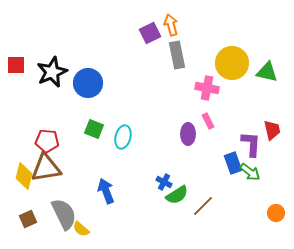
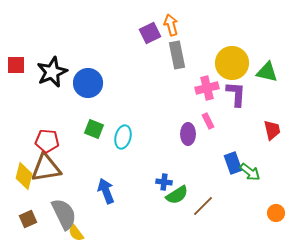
pink cross: rotated 25 degrees counterclockwise
purple L-shape: moved 15 px left, 50 px up
blue cross: rotated 21 degrees counterclockwise
yellow semicircle: moved 5 px left, 4 px down; rotated 12 degrees clockwise
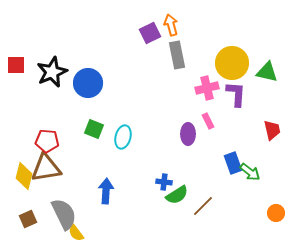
blue arrow: rotated 25 degrees clockwise
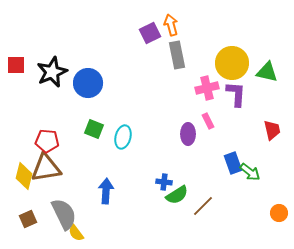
orange circle: moved 3 px right
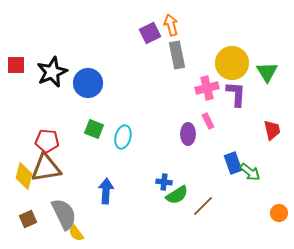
green triangle: rotated 45 degrees clockwise
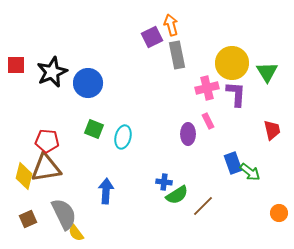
purple square: moved 2 px right, 4 px down
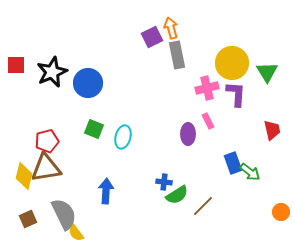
orange arrow: moved 3 px down
red pentagon: rotated 20 degrees counterclockwise
orange circle: moved 2 px right, 1 px up
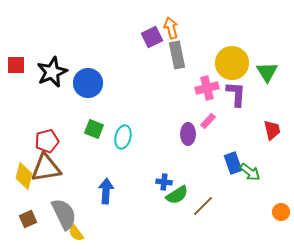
pink rectangle: rotated 70 degrees clockwise
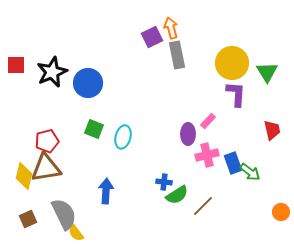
pink cross: moved 67 px down
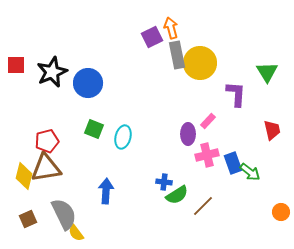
yellow circle: moved 32 px left
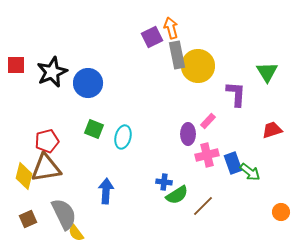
yellow circle: moved 2 px left, 3 px down
red trapezoid: rotated 95 degrees counterclockwise
